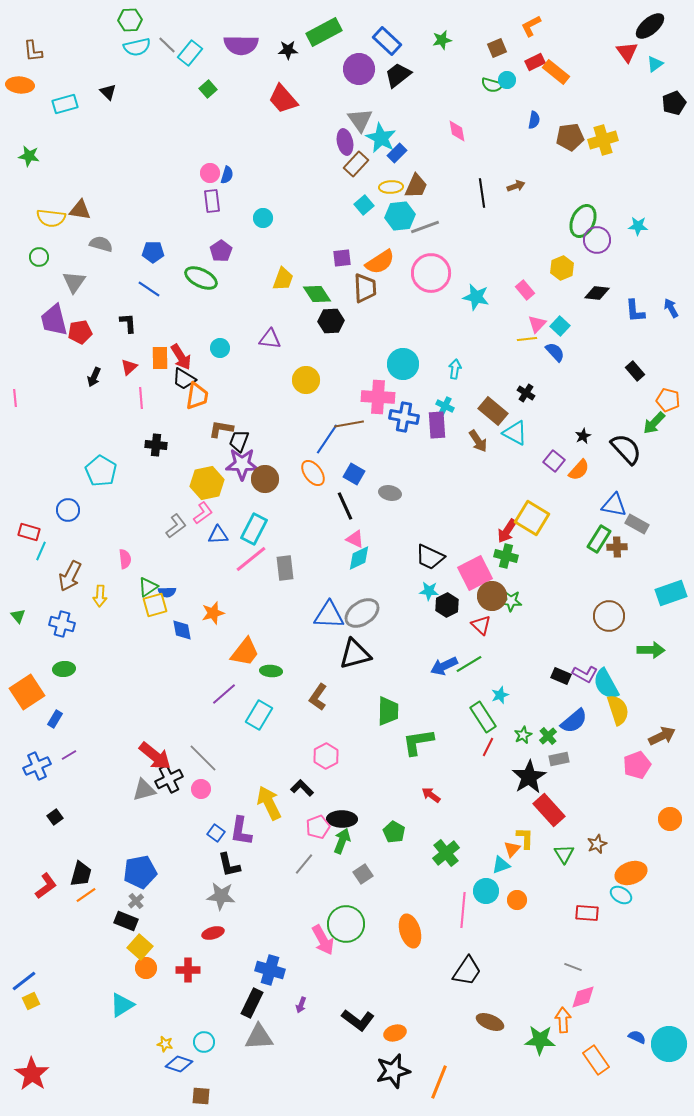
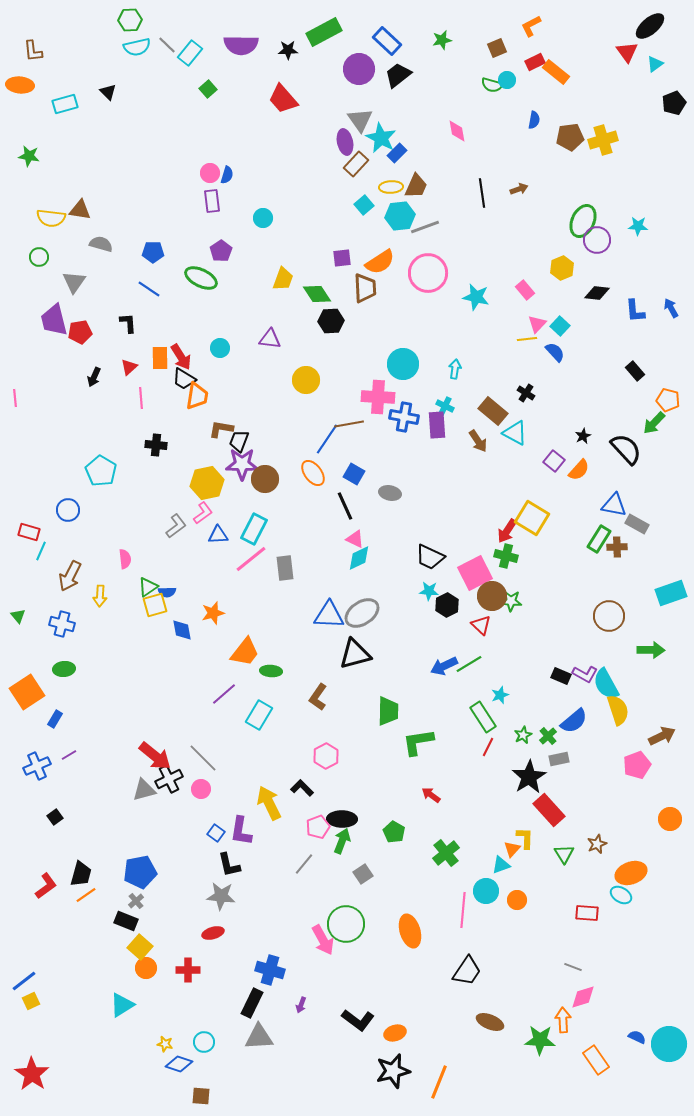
brown arrow at (516, 186): moved 3 px right, 3 px down
pink circle at (431, 273): moved 3 px left
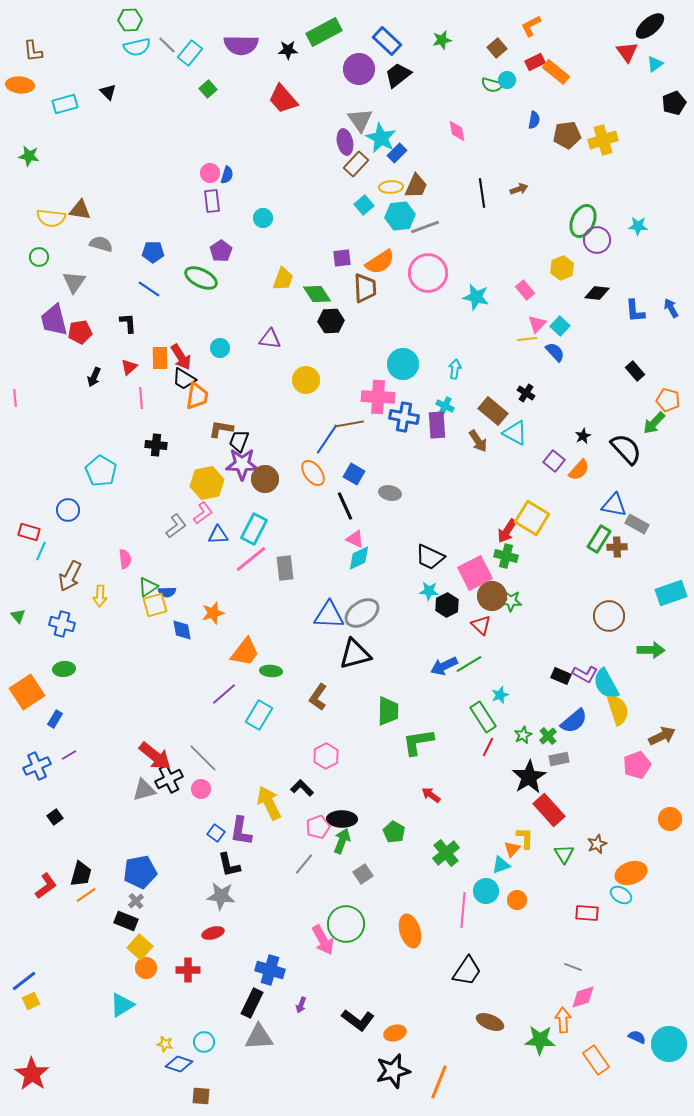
brown square at (497, 48): rotated 18 degrees counterclockwise
brown pentagon at (570, 137): moved 3 px left, 2 px up
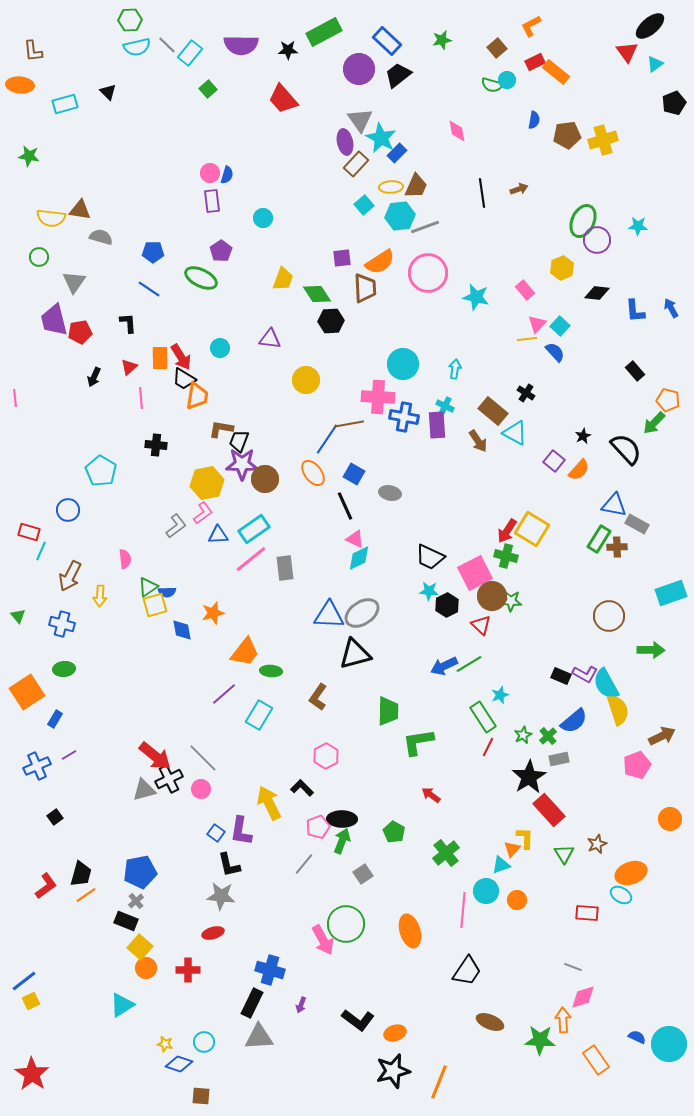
gray semicircle at (101, 244): moved 7 px up
yellow square at (532, 518): moved 11 px down
cyan rectangle at (254, 529): rotated 28 degrees clockwise
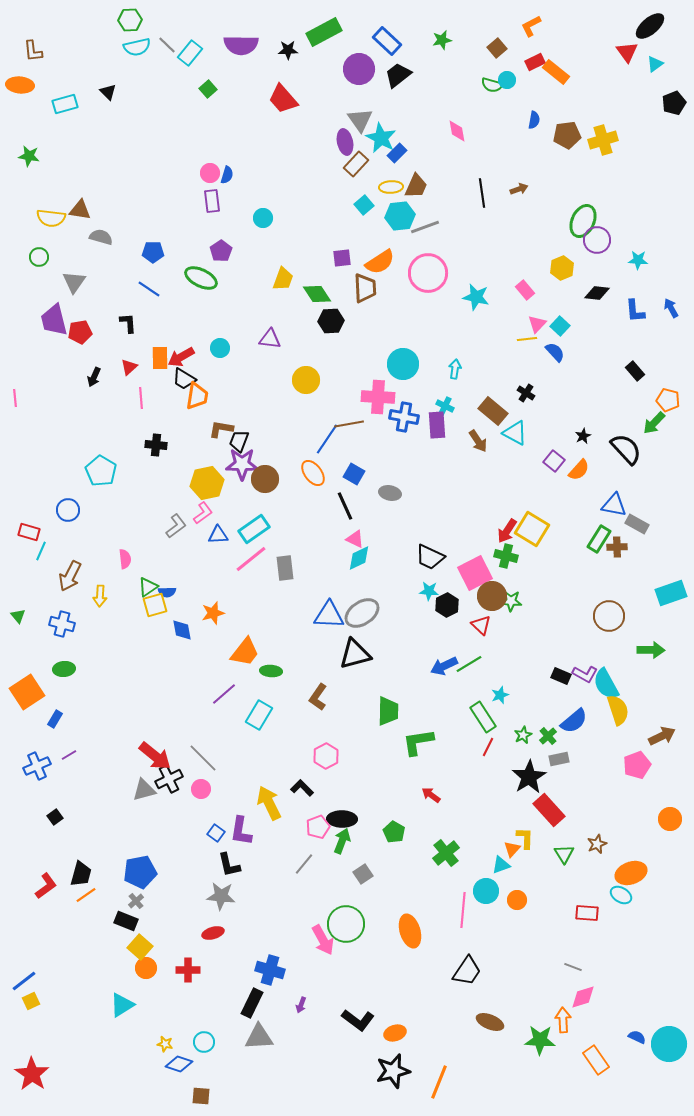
cyan star at (638, 226): moved 34 px down
red arrow at (181, 357): rotated 92 degrees clockwise
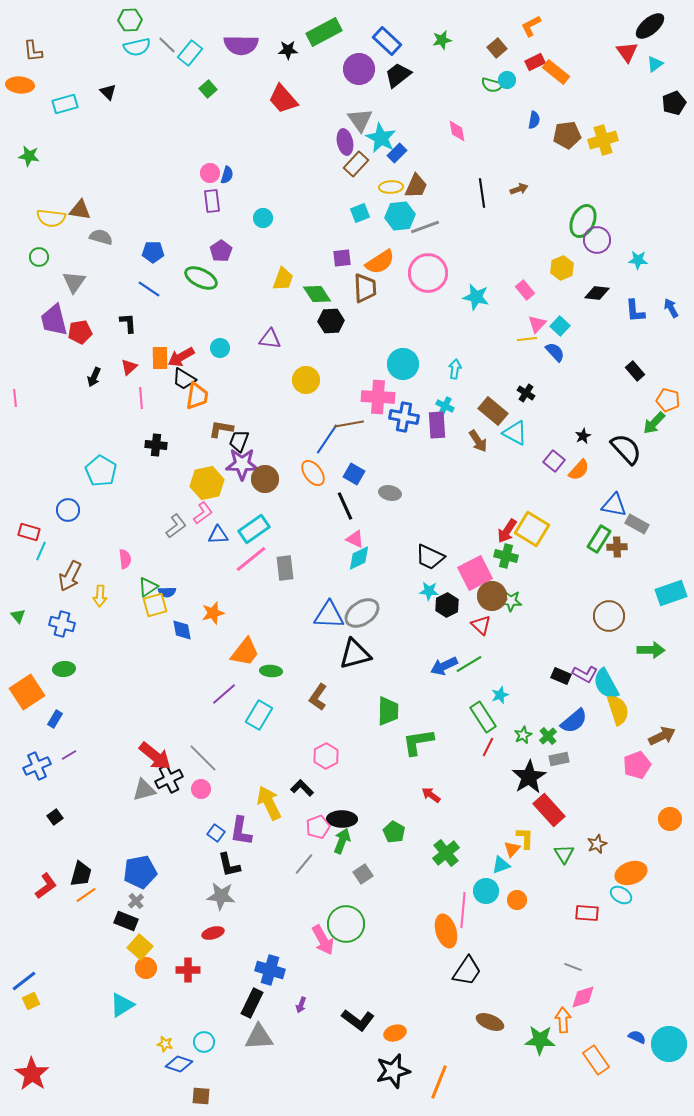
cyan square at (364, 205): moved 4 px left, 8 px down; rotated 18 degrees clockwise
orange ellipse at (410, 931): moved 36 px right
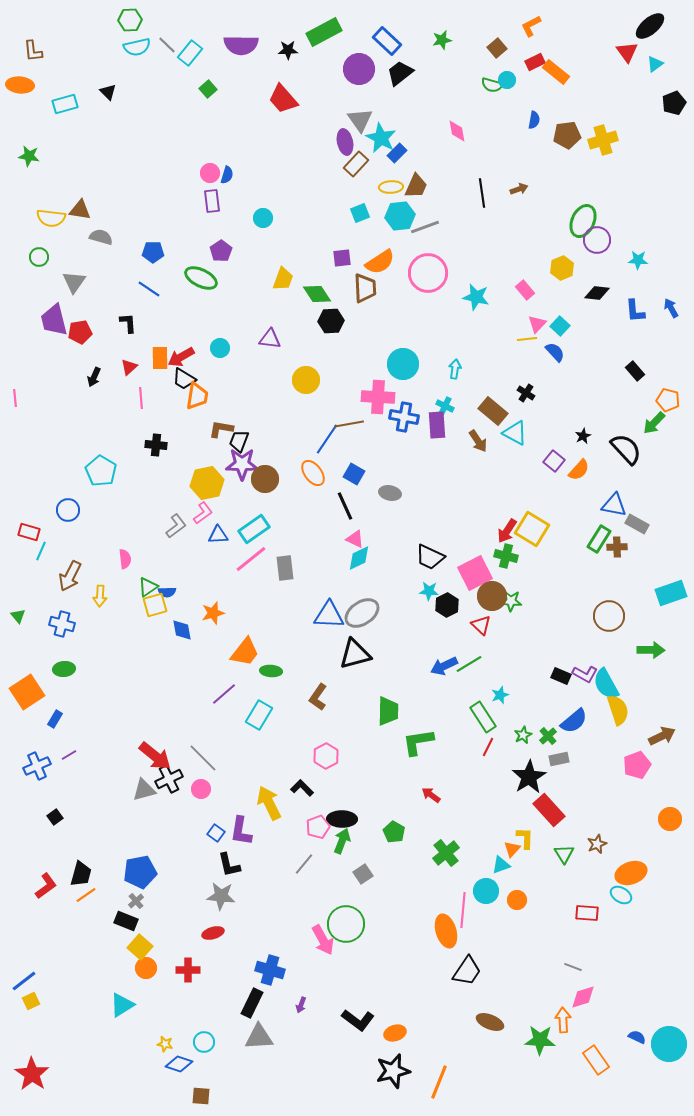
black trapezoid at (398, 75): moved 2 px right, 2 px up
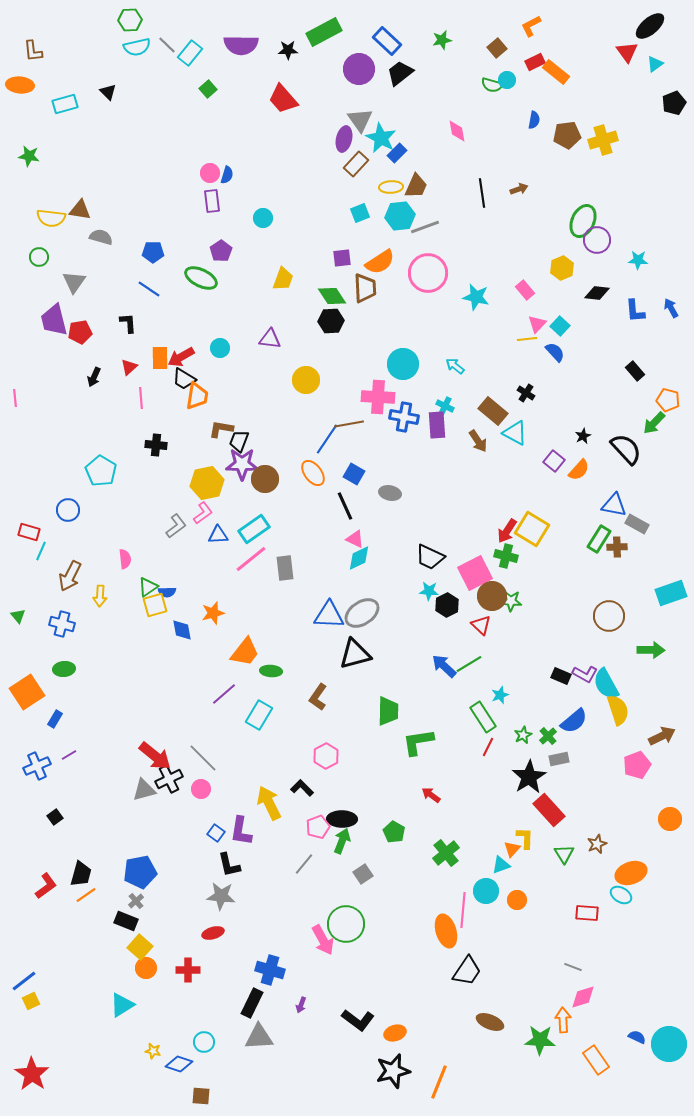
purple ellipse at (345, 142): moved 1 px left, 3 px up; rotated 25 degrees clockwise
green diamond at (317, 294): moved 15 px right, 2 px down
cyan arrow at (455, 369): moved 3 px up; rotated 60 degrees counterclockwise
blue arrow at (444, 666): rotated 68 degrees clockwise
yellow star at (165, 1044): moved 12 px left, 7 px down
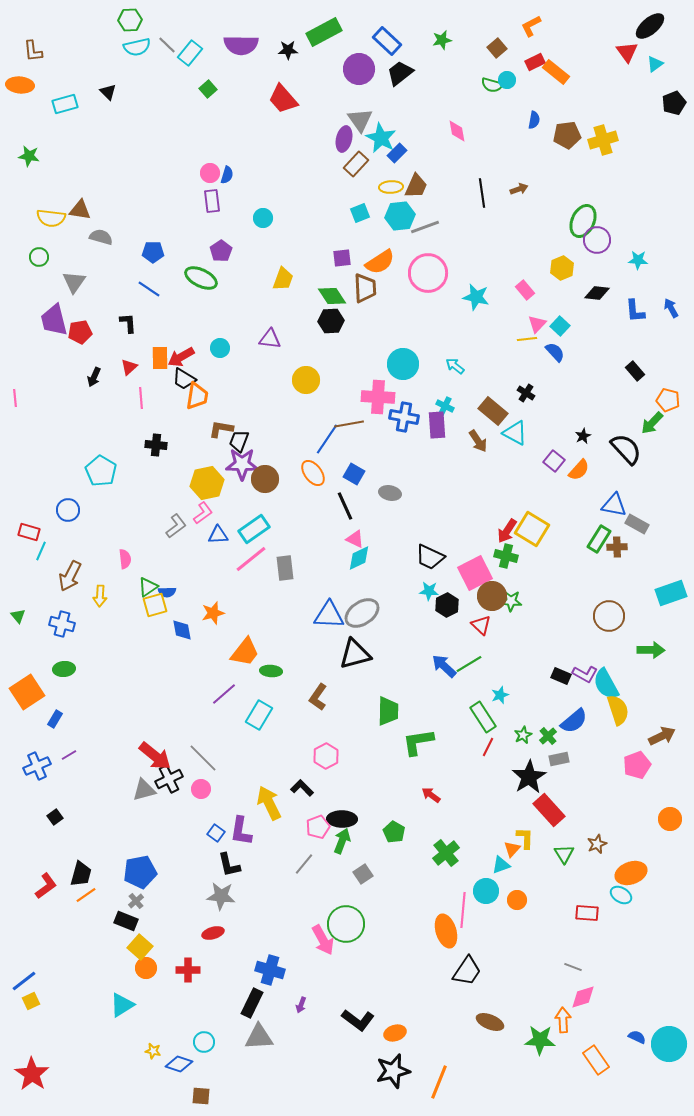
green arrow at (654, 423): moved 2 px left
